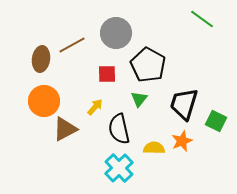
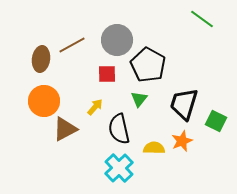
gray circle: moved 1 px right, 7 px down
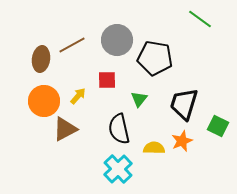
green line: moved 2 px left
black pentagon: moved 7 px right, 7 px up; rotated 20 degrees counterclockwise
red square: moved 6 px down
yellow arrow: moved 17 px left, 11 px up
green square: moved 2 px right, 5 px down
cyan cross: moved 1 px left, 1 px down
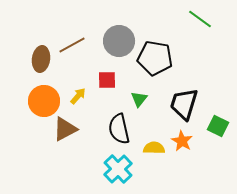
gray circle: moved 2 px right, 1 px down
orange star: rotated 20 degrees counterclockwise
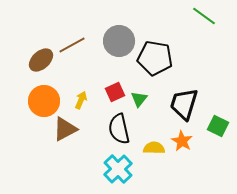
green line: moved 4 px right, 3 px up
brown ellipse: moved 1 px down; rotated 40 degrees clockwise
red square: moved 8 px right, 12 px down; rotated 24 degrees counterclockwise
yellow arrow: moved 3 px right, 4 px down; rotated 18 degrees counterclockwise
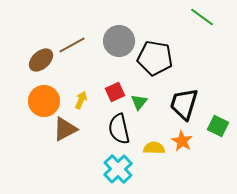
green line: moved 2 px left, 1 px down
green triangle: moved 3 px down
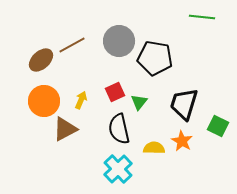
green line: rotated 30 degrees counterclockwise
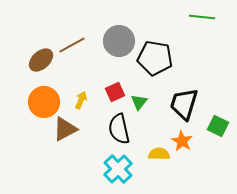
orange circle: moved 1 px down
yellow semicircle: moved 5 px right, 6 px down
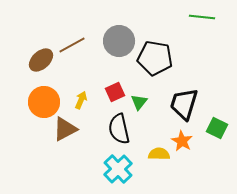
green square: moved 1 px left, 2 px down
